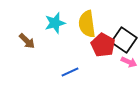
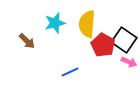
yellow semicircle: rotated 12 degrees clockwise
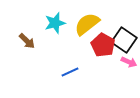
yellow semicircle: rotated 48 degrees clockwise
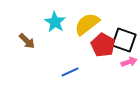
cyan star: moved 1 px up; rotated 25 degrees counterclockwise
black square: rotated 15 degrees counterclockwise
pink arrow: rotated 42 degrees counterclockwise
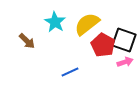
pink arrow: moved 4 px left
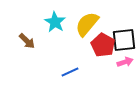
yellow semicircle: rotated 12 degrees counterclockwise
black square: rotated 25 degrees counterclockwise
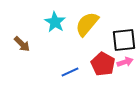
brown arrow: moved 5 px left, 3 px down
red pentagon: moved 19 px down
